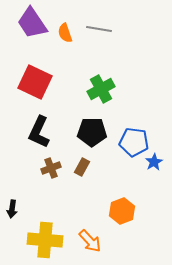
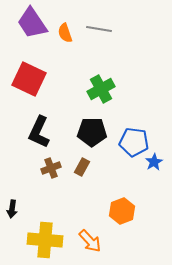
red square: moved 6 px left, 3 px up
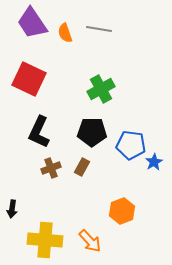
blue pentagon: moved 3 px left, 3 px down
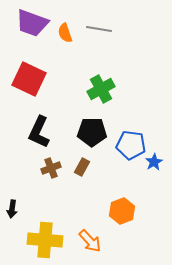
purple trapezoid: rotated 36 degrees counterclockwise
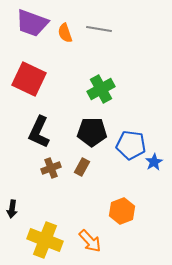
yellow cross: rotated 16 degrees clockwise
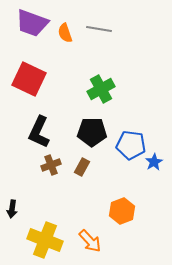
brown cross: moved 3 px up
